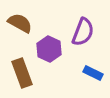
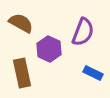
brown semicircle: moved 1 px right
brown rectangle: rotated 8 degrees clockwise
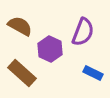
brown semicircle: moved 1 px left, 3 px down
purple hexagon: moved 1 px right
brown rectangle: rotated 36 degrees counterclockwise
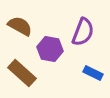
purple hexagon: rotated 15 degrees counterclockwise
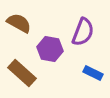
brown semicircle: moved 1 px left, 3 px up
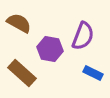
purple semicircle: moved 4 px down
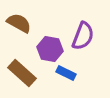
blue rectangle: moved 27 px left
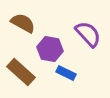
brown semicircle: moved 4 px right
purple semicircle: moved 5 px right, 2 px up; rotated 64 degrees counterclockwise
brown rectangle: moved 1 px left, 1 px up
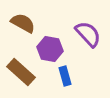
blue rectangle: moved 1 px left, 3 px down; rotated 48 degrees clockwise
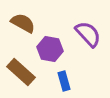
blue rectangle: moved 1 px left, 5 px down
